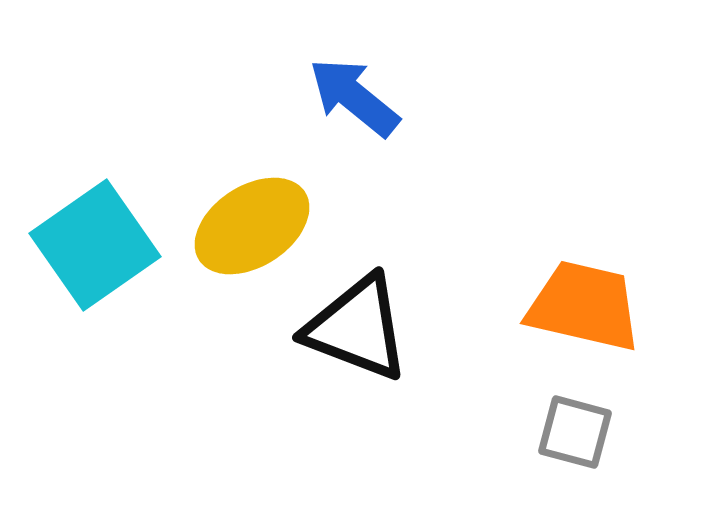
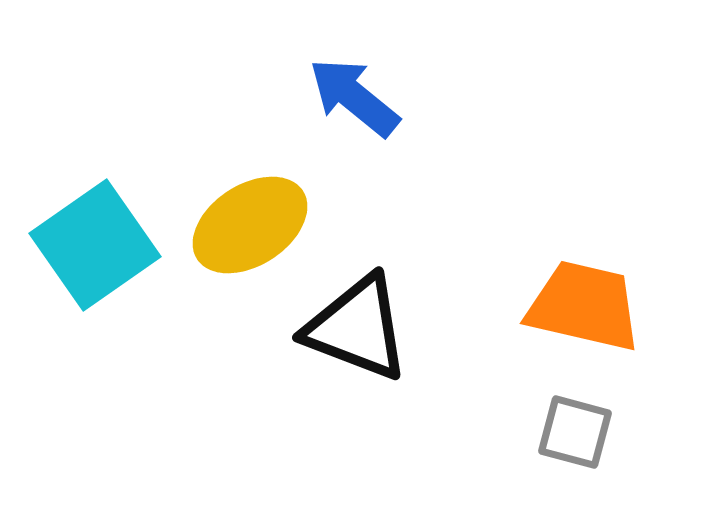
yellow ellipse: moved 2 px left, 1 px up
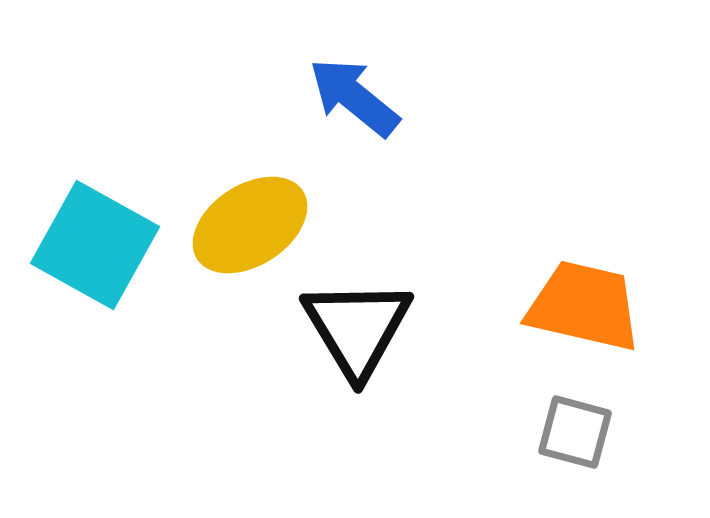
cyan square: rotated 26 degrees counterclockwise
black triangle: rotated 38 degrees clockwise
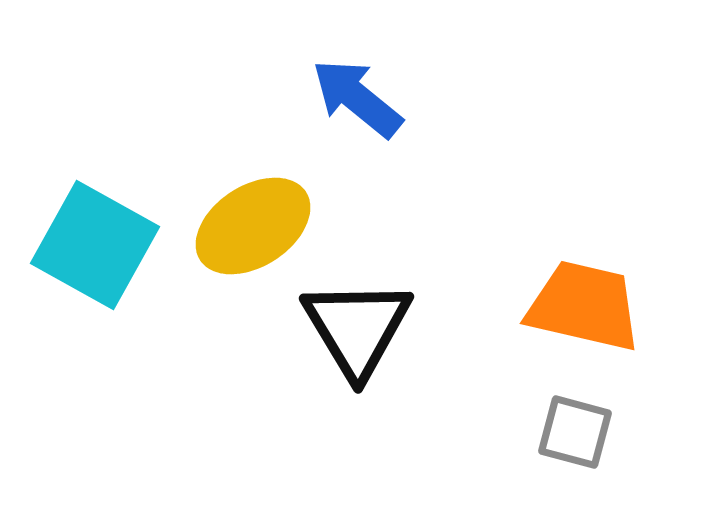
blue arrow: moved 3 px right, 1 px down
yellow ellipse: moved 3 px right, 1 px down
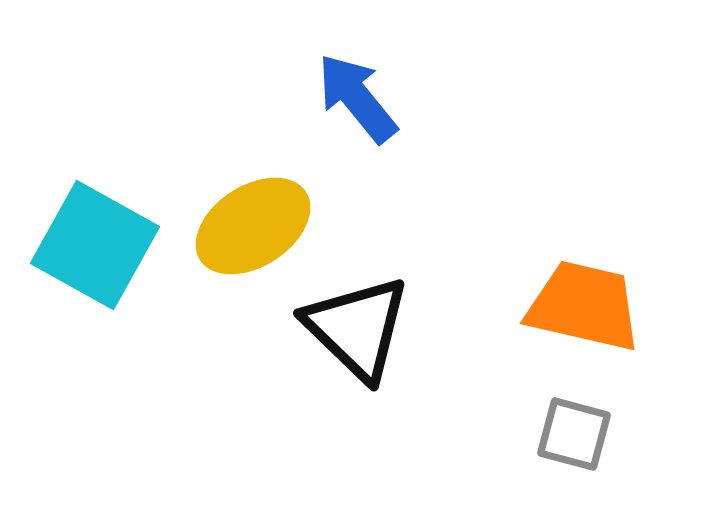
blue arrow: rotated 12 degrees clockwise
black triangle: rotated 15 degrees counterclockwise
gray square: moved 1 px left, 2 px down
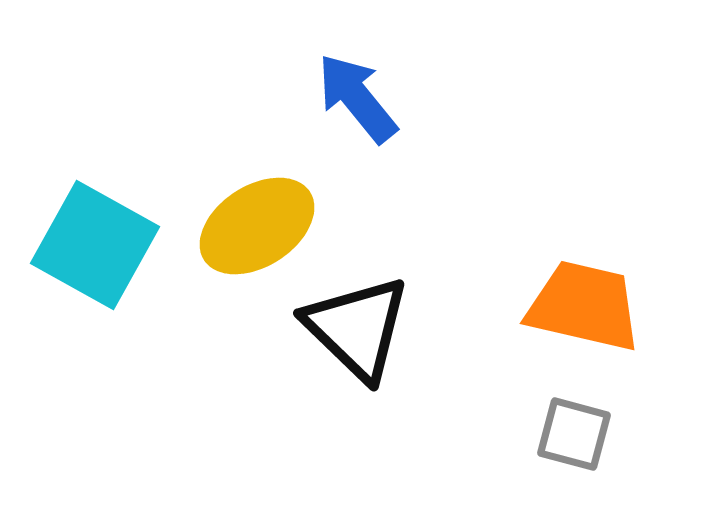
yellow ellipse: moved 4 px right
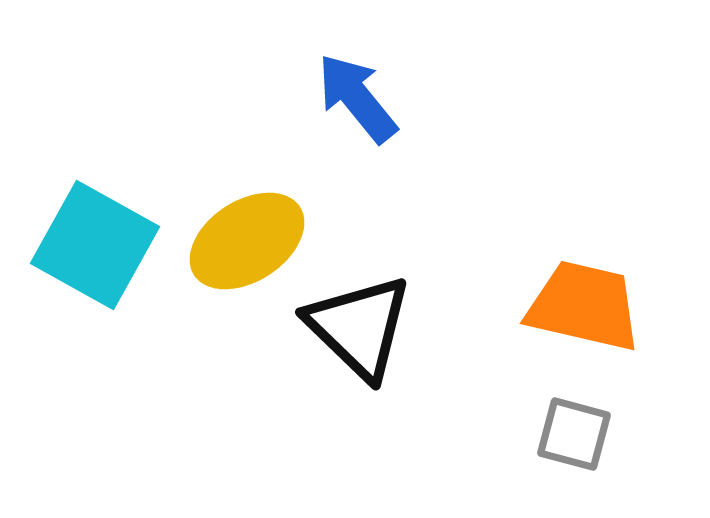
yellow ellipse: moved 10 px left, 15 px down
black triangle: moved 2 px right, 1 px up
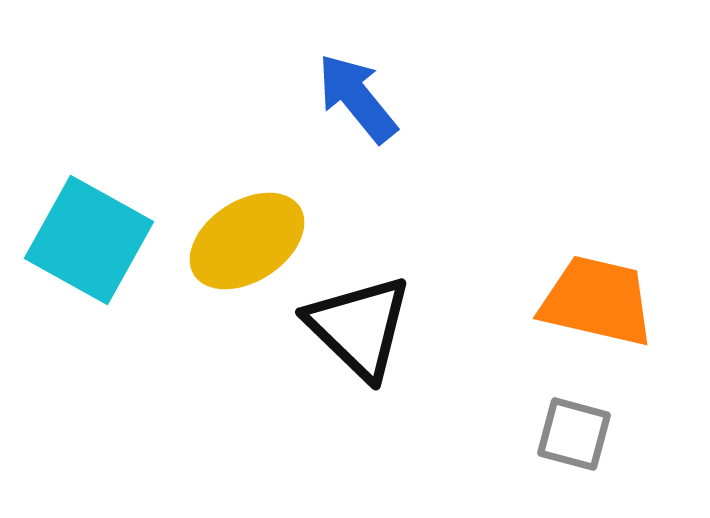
cyan square: moved 6 px left, 5 px up
orange trapezoid: moved 13 px right, 5 px up
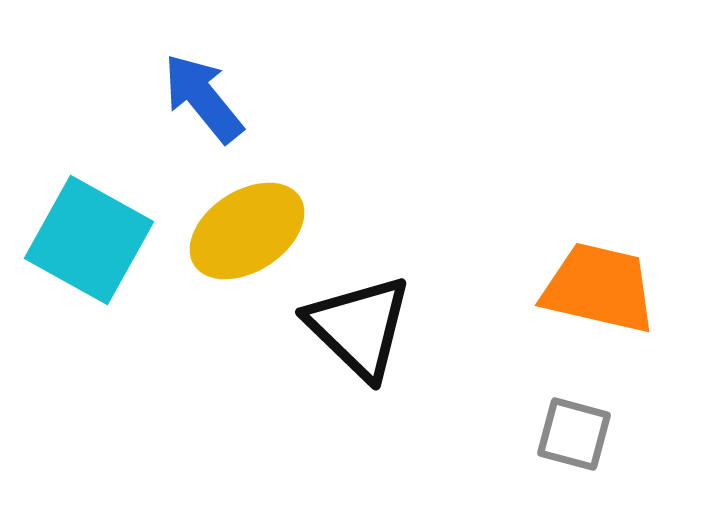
blue arrow: moved 154 px left
yellow ellipse: moved 10 px up
orange trapezoid: moved 2 px right, 13 px up
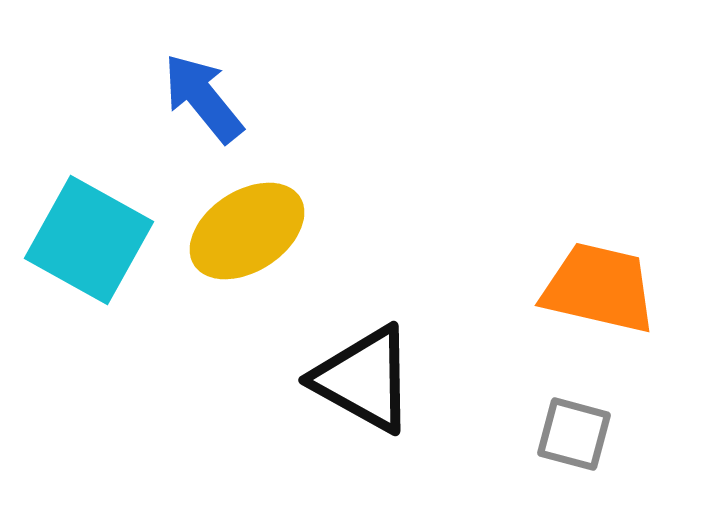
black triangle: moved 5 px right, 52 px down; rotated 15 degrees counterclockwise
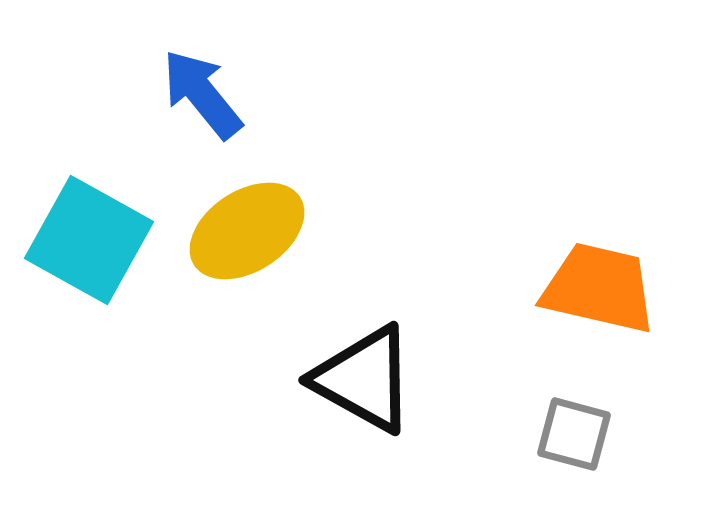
blue arrow: moved 1 px left, 4 px up
